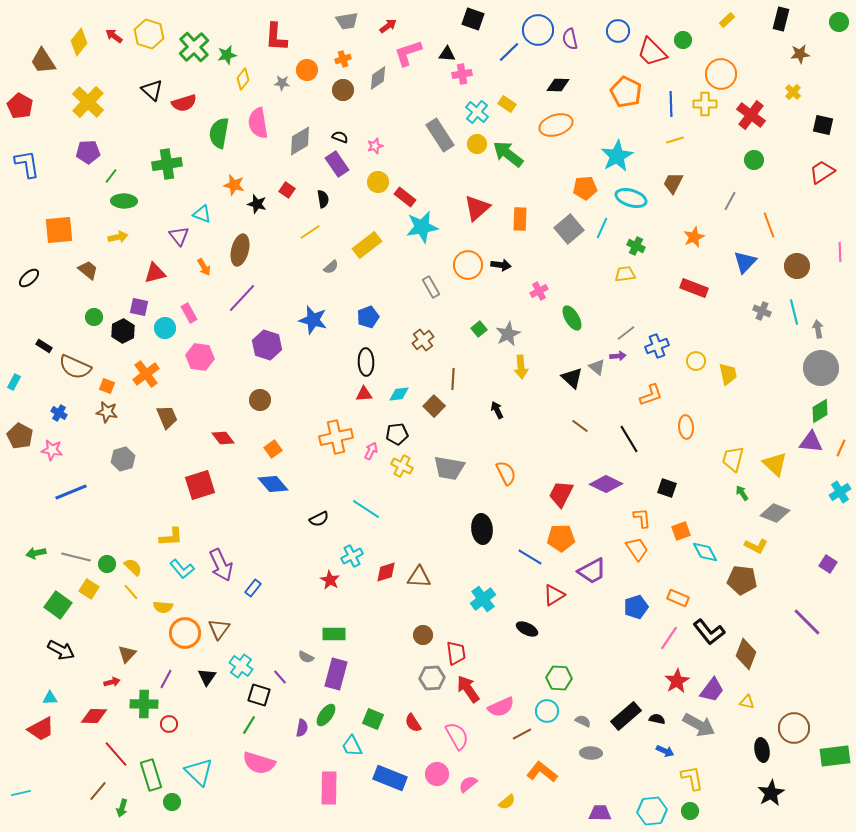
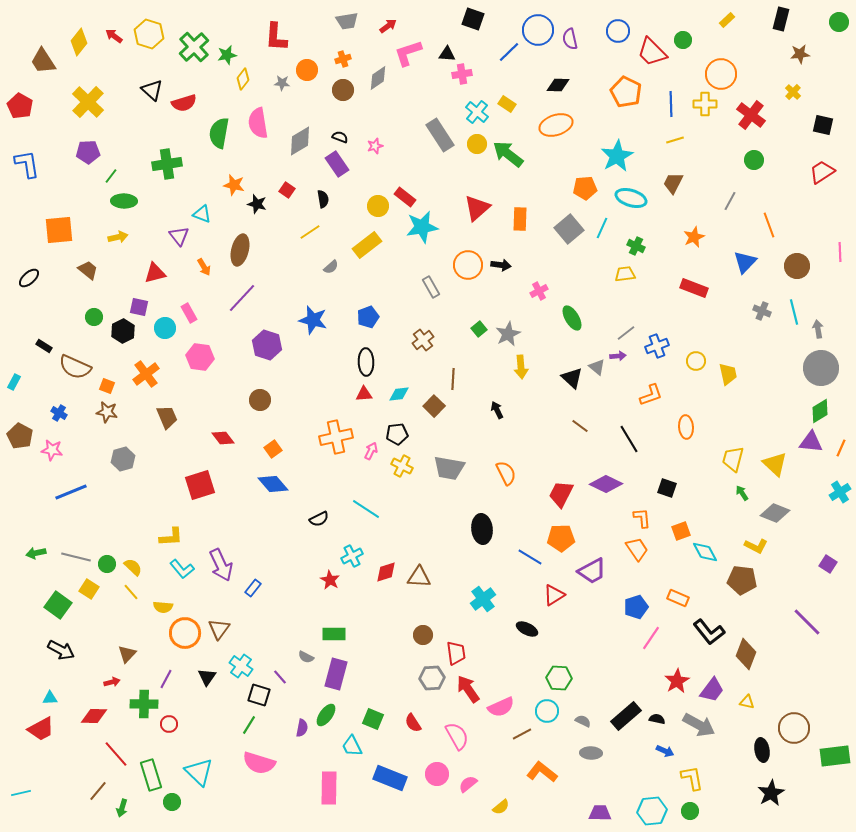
yellow circle at (378, 182): moved 24 px down
pink line at (669, 638): moved 18 px left
yellow semicircle at (507, 802): moved 6 px left, 5 px down
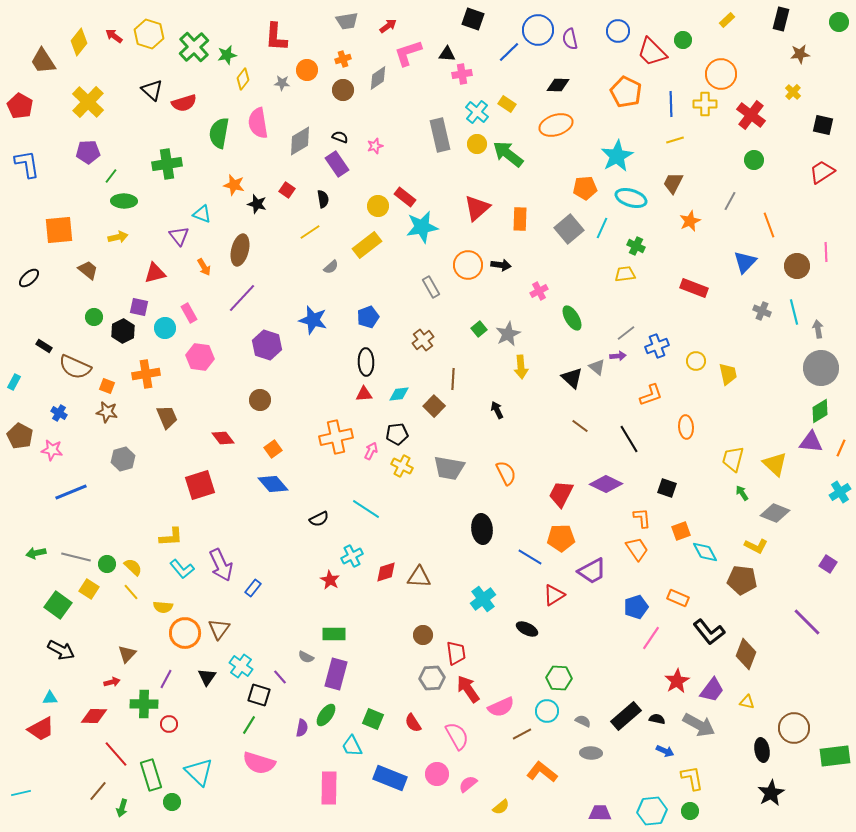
gray rectangle at (440, 135): rotated 20 degrees clockwise
orange star at (694, 237): moved 4 px left, 16 px up
pink line at (840, 252): moved 14 px left
orange cross at (146, 374): rotated 28 degrees clockwise
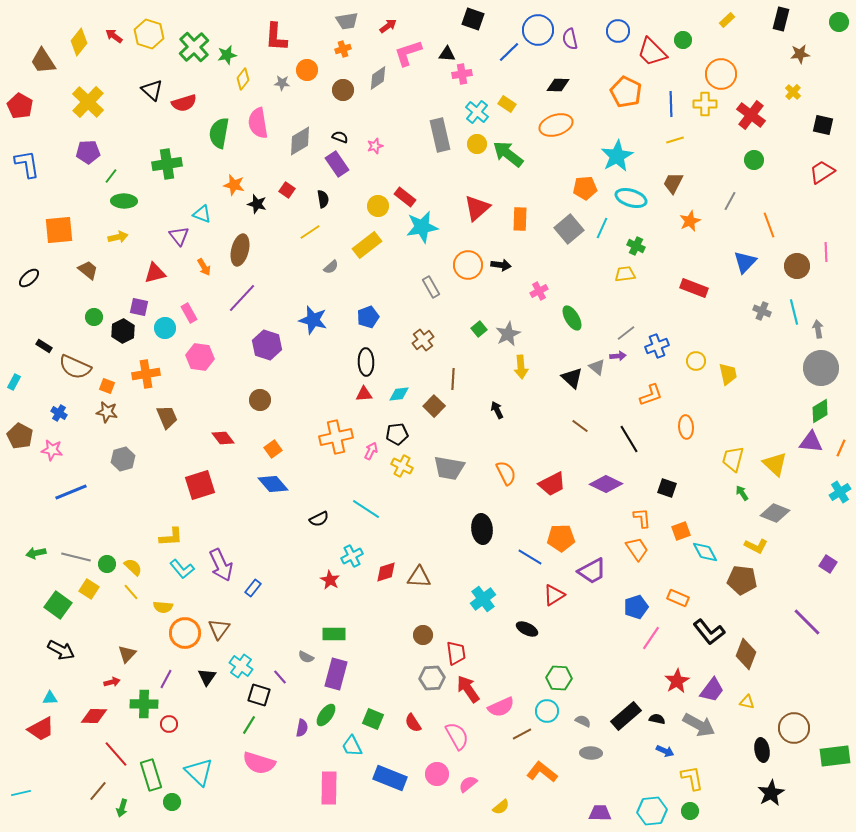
orange cross at (343, 59): moved 10 px up
red trapezoid at (561, 494): moved 9 px left, 10 px up; rotated 144 degrees counterclockwise
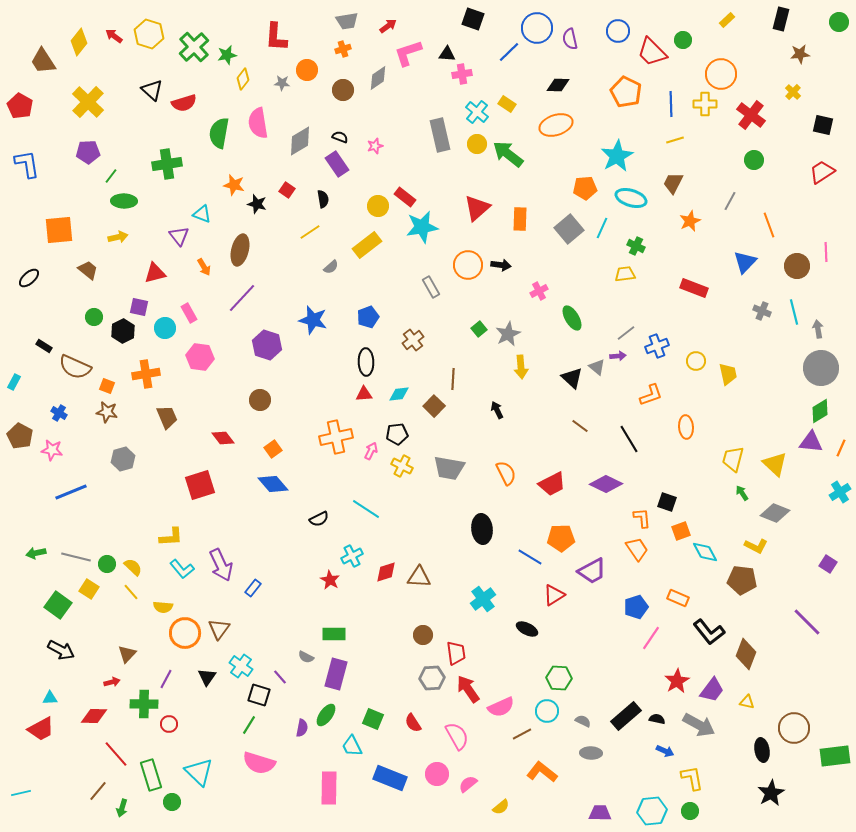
blue circle at (538, 30): moved 1 px left, 2 px up
brown cross at (423, 340): moved 10 px left
black square at (667, 488): moved 14 px down
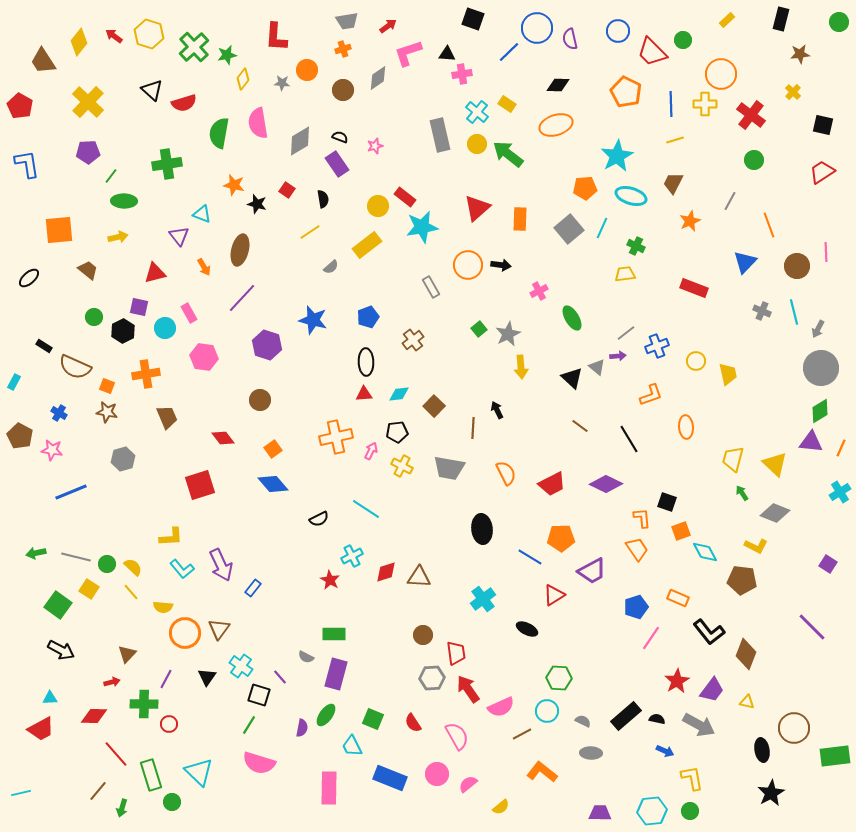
cyan ellipse at (631, 198): moved 2 px up
gray arrow at (818, 329): rotated 144 degrees counterclockwise
pink hexagon at (200, 357): moved 4 px right
brown line at (453, 379): moved 20 px right, 49 px down
black pentagon at (397, 434): moved 2 px up
purple line at (807, 622): moved 5 px right, 5 px down
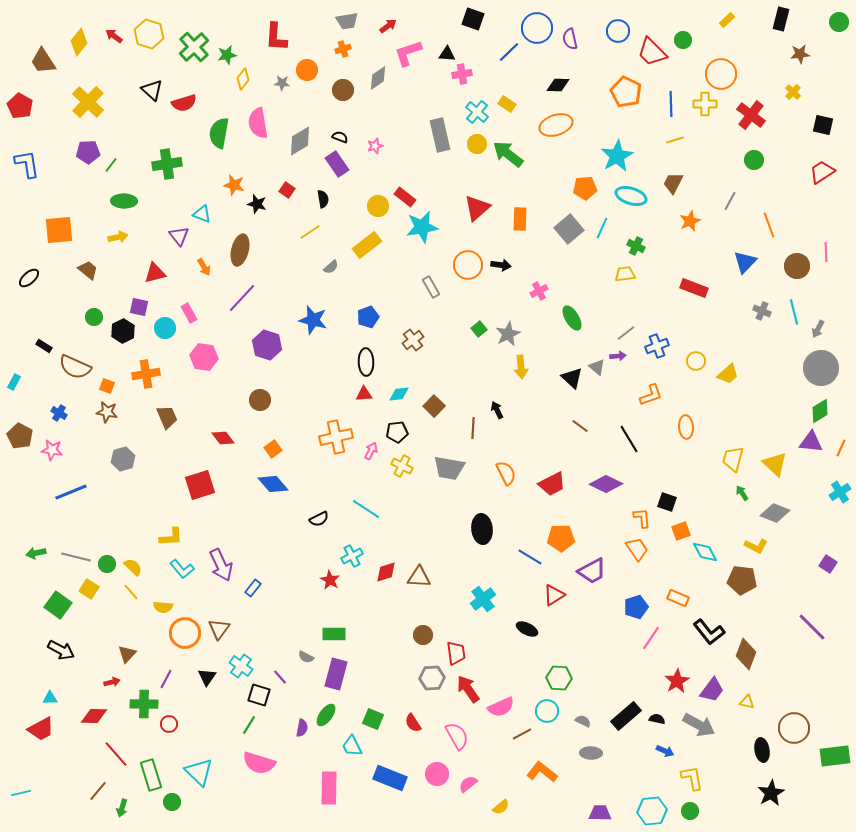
green line at (111, 176): moved 11 px up
yellow trapezoid at (728, 374): rotated 60 degrees clockwise
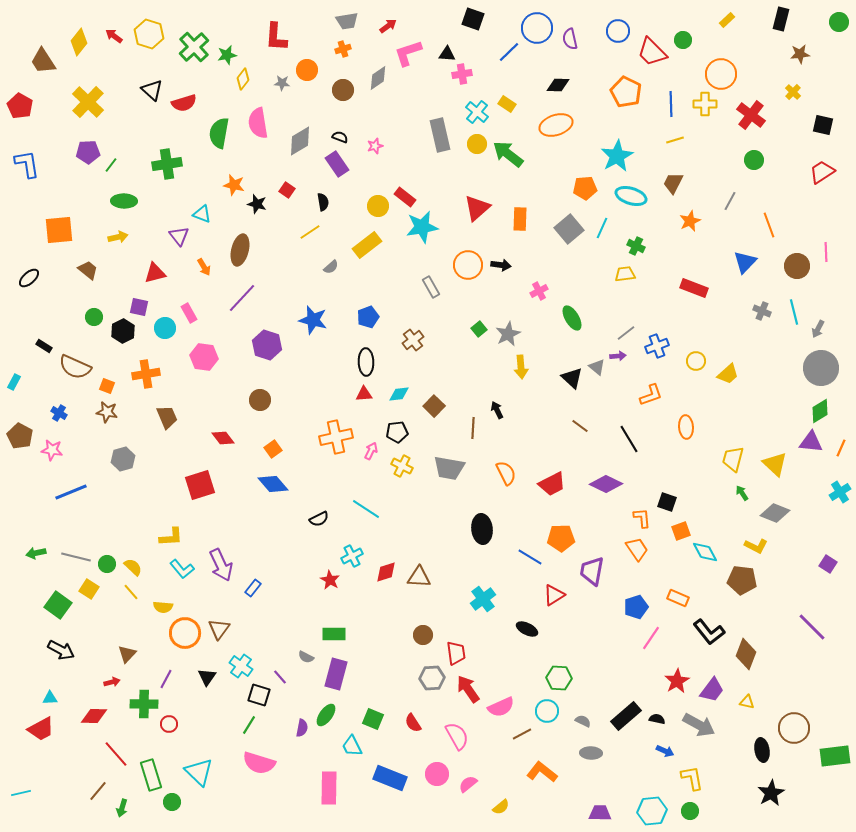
black semicircle at (323, 199): moved 3 px down
purple trapezoid at (592, 571): rotated 128 degrees clockwise
